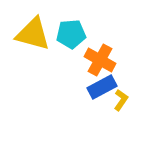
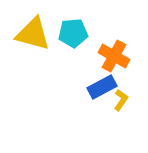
cyan pentagon: moved 2 px right, 1 px up
orange cross: moved 14 px right, 4 px up
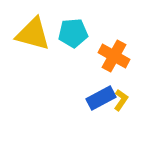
blue rectangle: moved 1 px left, 11 px down
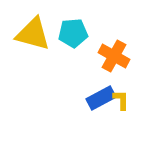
yellow L-shape: rotated 35 degrees counterclockwise
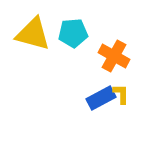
yellow L-shape: moved 6 px up
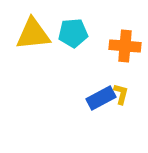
yellow triangle: rotated 21 degrees counterclockwise
orange cross: moved 11 px right, 10 px up; rotated 24 degrees counterclockwise
yellow L-shape: rotated 15 degrees clockwise
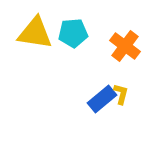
yellow triangle: moved 2 px right, 1 px up; rotated 15 degrees clockwise
orange cross: rotated 32 degrees clockwise
blue rectangle: moved 1 px right, 1 px down; rotated 12 degrees counterclockwise
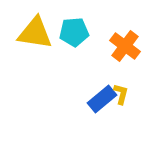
cyan pentagon: moved 1 px right, 1 px up
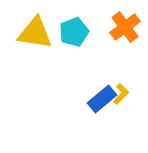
cyan pentagon: rotated 16 degrees counterclockwise
orange cross: moved 19 px up; rotated 16 degrees clockwise
yellow L-shape: rotated 30 degrees clockwise
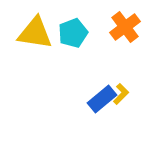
cyan pentagon: moved 1 px left, 1 px down
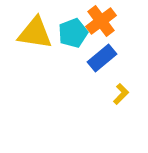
orange cross: moved 24 px left, 6 px up
blue rectangle: moved 41 px up
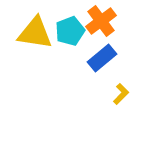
cyan pentagon: moved 3 px left, 2 px up
